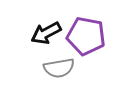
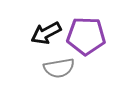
purple pentagon: rotated 9 degrees counterclockwise
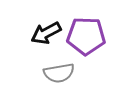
gray semicircle: moved 5 px down
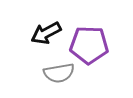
purple pentagon: moved 3 px right, 9 px down
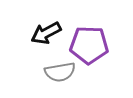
gray semicircle: moved 1 px right, 1 px up
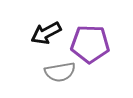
purple pentagon: moved 1 px right, 1 px up
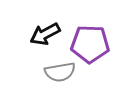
black arrow: moved 1 px left, 1 px down
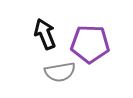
black arrow: rotated 96 degrees clockwise
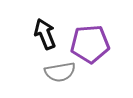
purple pentagon: rotated 6 degrees counterclockwise
